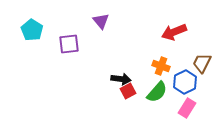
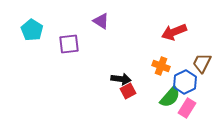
purple triangle: rotated 18 degrees counterclockwise
green semicircle: moved 13 px right, 5 px down
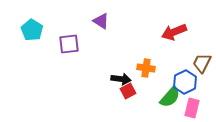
orange cross: moved 15 px left, 2 px down; rotated 12 degrees counterclockwise
pink rectangle: moved 5 px right; rotated 18 degrees counterclockwise
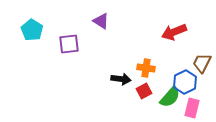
red square: moved 16 px right
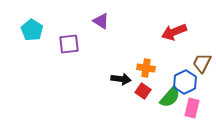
red square: moved 1 px left; rotated 28 degrees counterclockwise
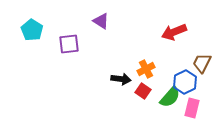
orange cross: moved 1 px down; rotated 36 degrees counterclockwise
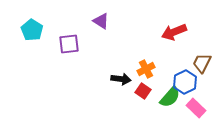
pink rectangle: moved 4 px right; rotated 60 degrees counterclockwise
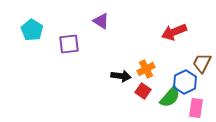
black arrow: moved 3 px up
pink rectangle: rotated 54 degrees clockwise
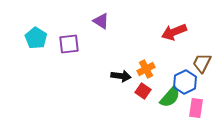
cyan pentagon: moved 4 px right, 8 px down
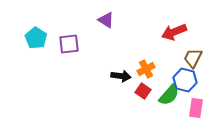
purple triangle: moved 5 px right, 1 px up
brown trapezoid: moved 9 px left, 5 px up
blue hexagon: moved 2 px up; rotated 20 degrees counterclockwise
green semicircle: moved 1 px left, 2 px up
